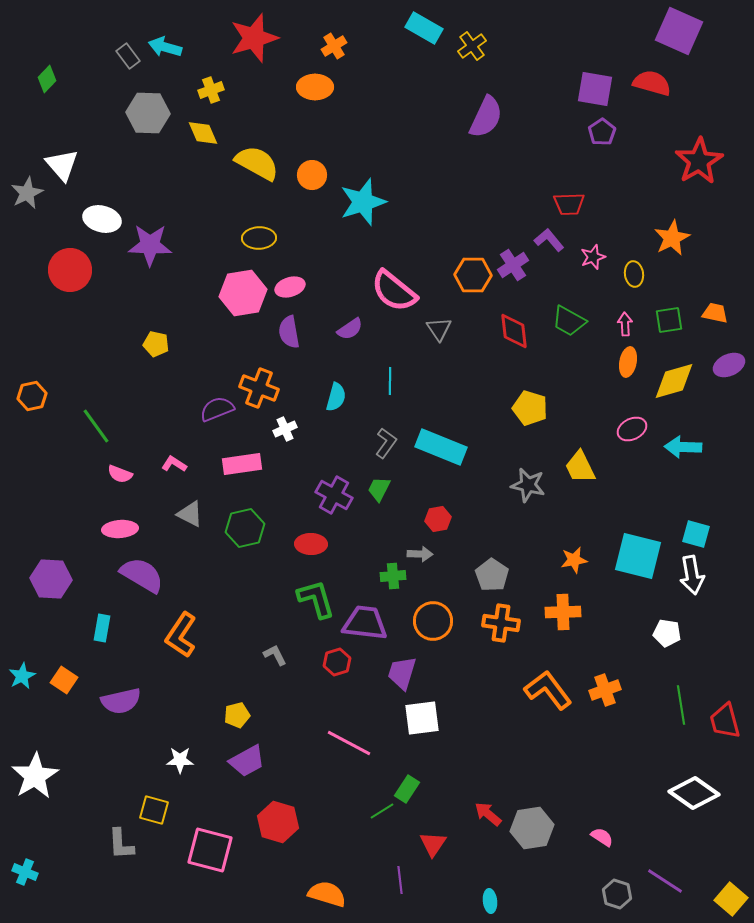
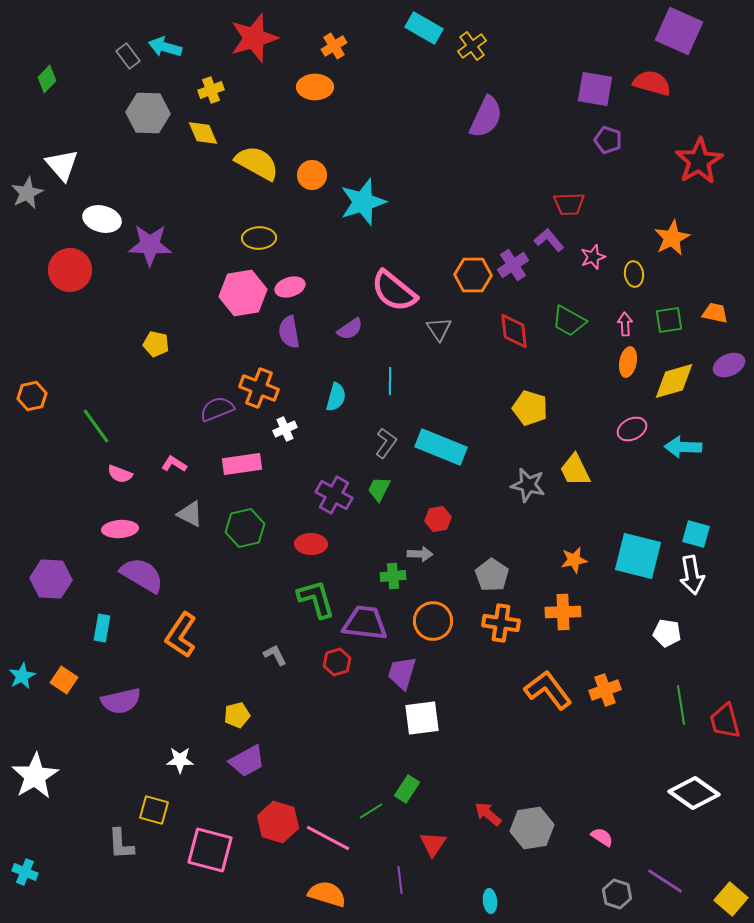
purple pentagon at (602, 132): moved 6 px right, 8 px down; rotated 20 degrees counterclockwise
yellow trapezoid at (580, 467): moved 5 px left, 3 px down
pink line at (349, 743): moved 21 px left, 95 px down
green line at (382, 811): moved 11 px left
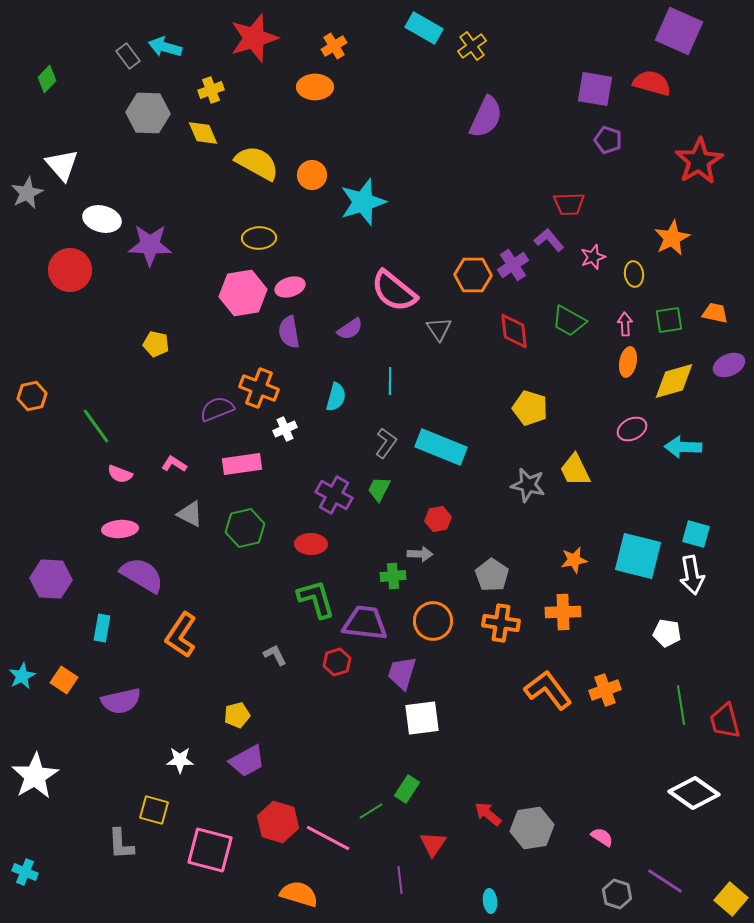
orange semicircle at (327, 894): moved 28 px left
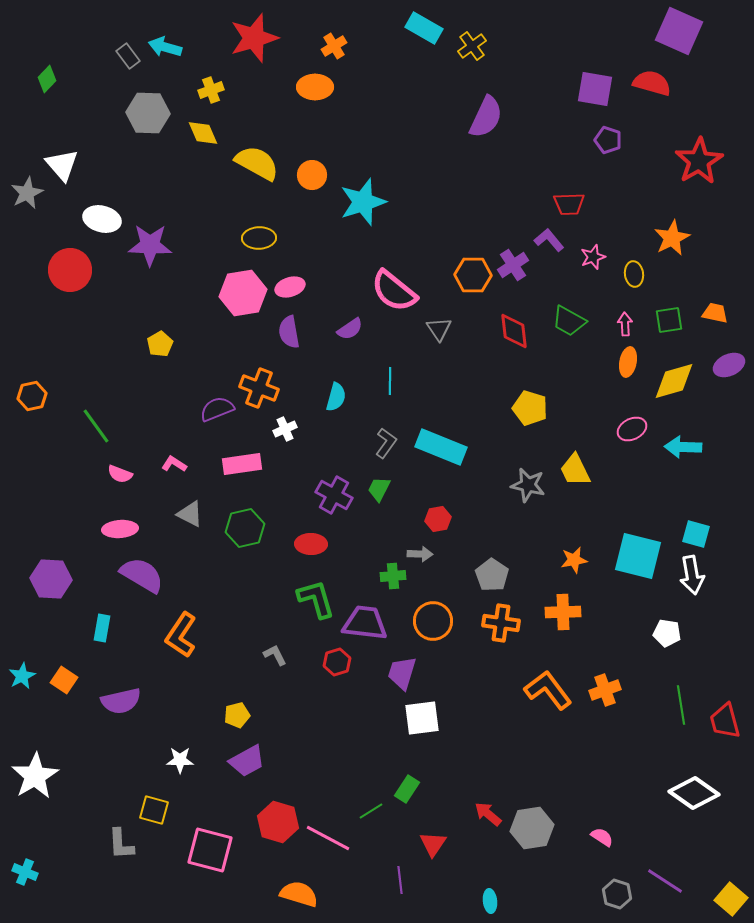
yellow pentagon at (156, 344): moved 4 px right; rotated 30 degrees clockwise
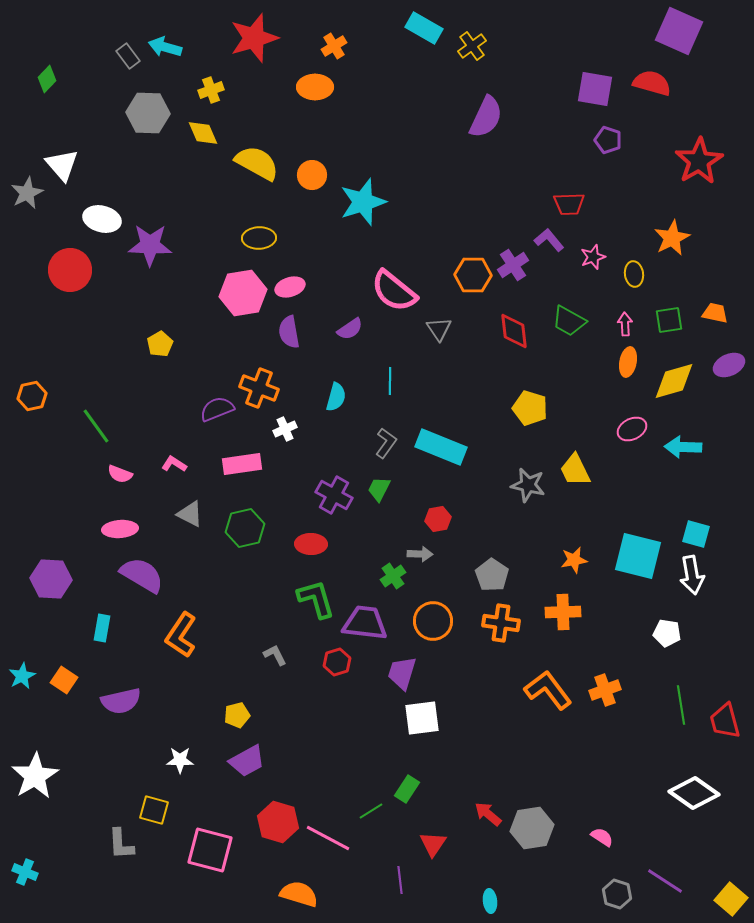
green cross at (393, 576): rotated 30 degrees counterclockwise
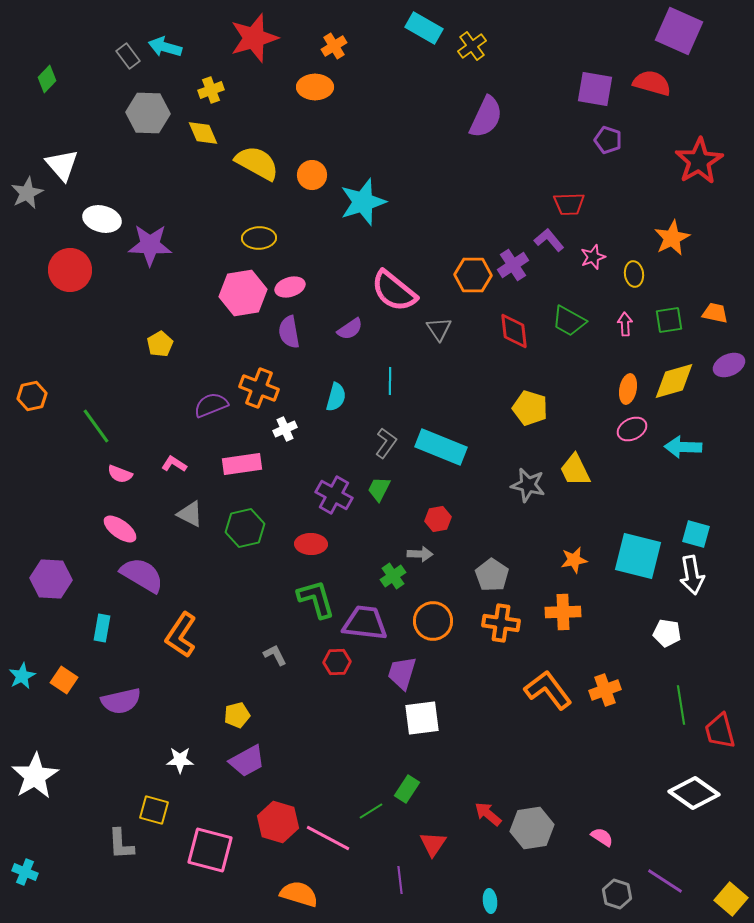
orange ellipse at (628, 362): moved 27 px down
purple semicircle at (217, 409): moved 6 px left, 4 px up
pink ellipse at (120, 529): rotated 40 degrees clockwise
red hexagon at (337, 662): rotated 16 degrees clockwise
red trapezoid at (725, 721): moved 5 px left, 10 px down
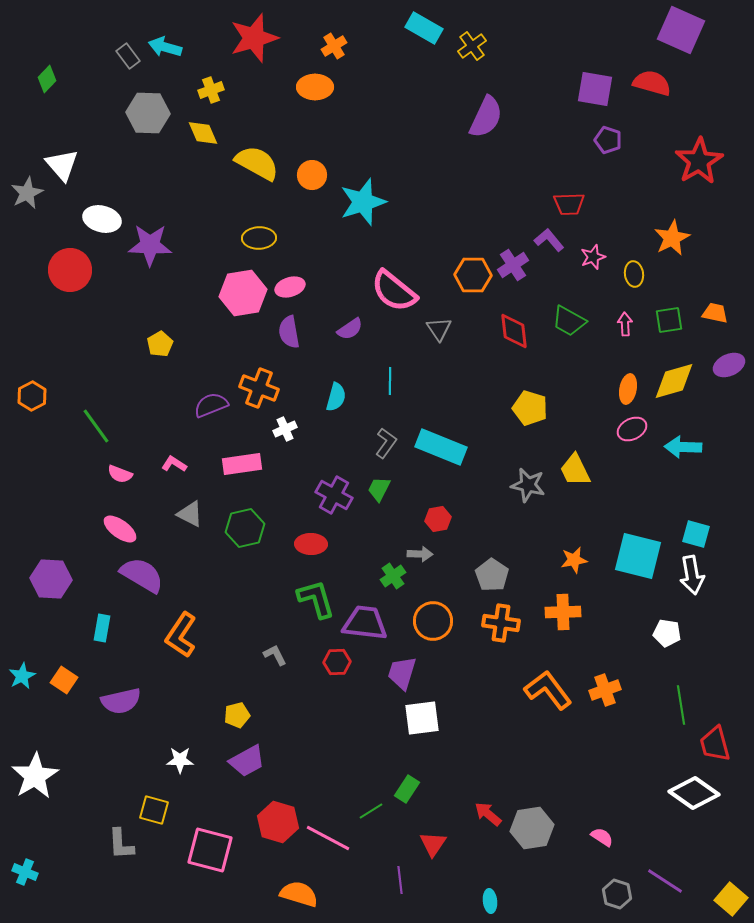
purple square at (679, 31): moved 2 px right, 1 px up
orange hexagon at (32, 396): rotated 16 degrees counterclockwise
red trapezoid at (720, 731): moved 5 px left, 13 px down
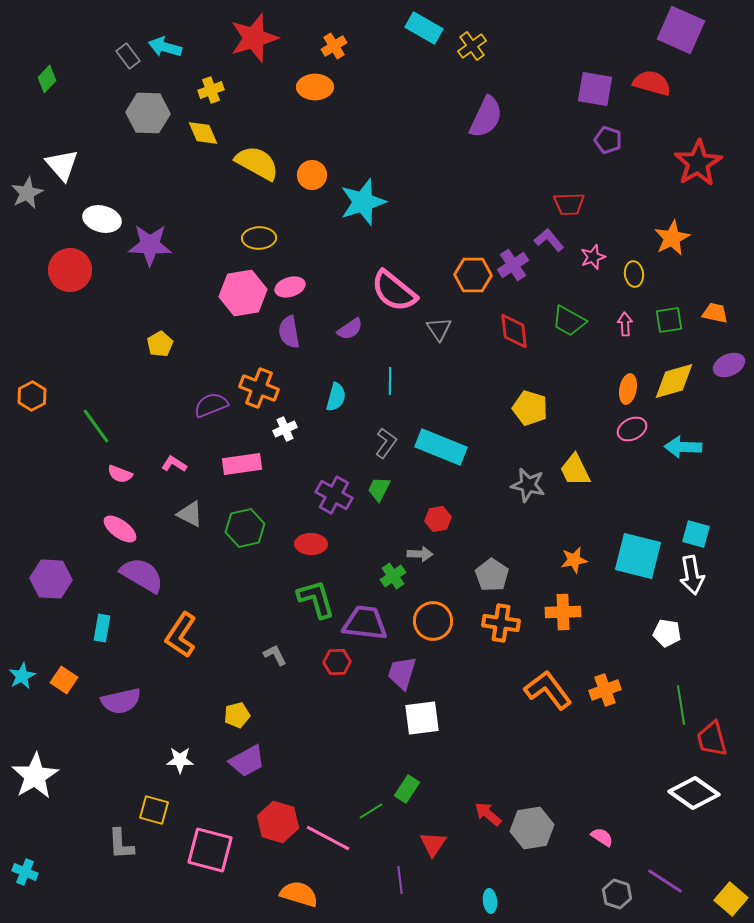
red star at (699, 161): moved 1 px left, 2 px down
red trapezoid at (715, 744): moved 3 px left, 5 px up
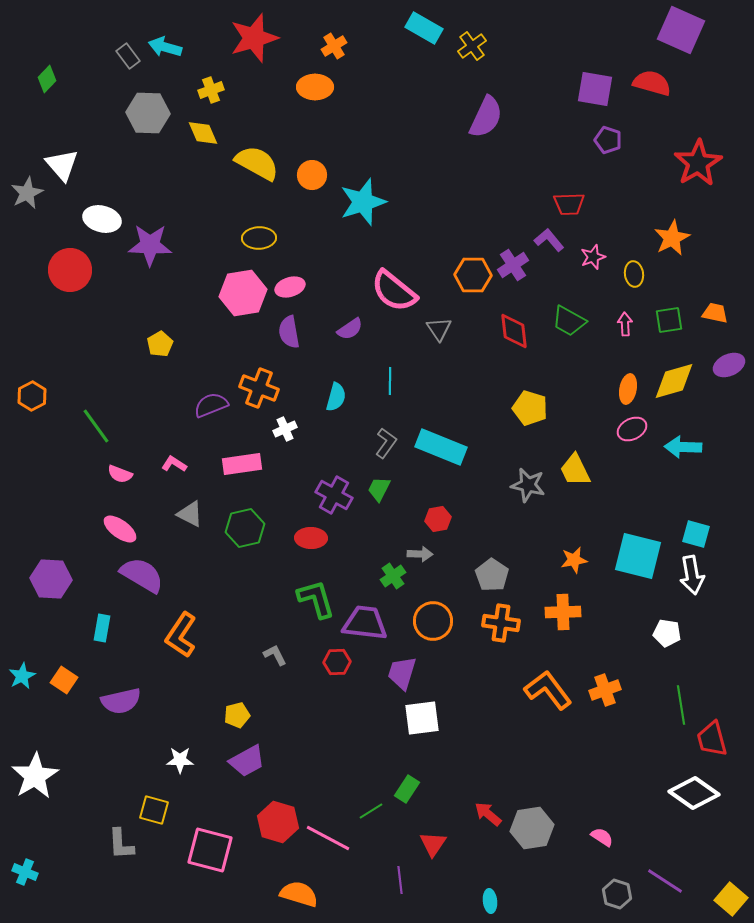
red ellipse at (311, 544): moved 6 px up
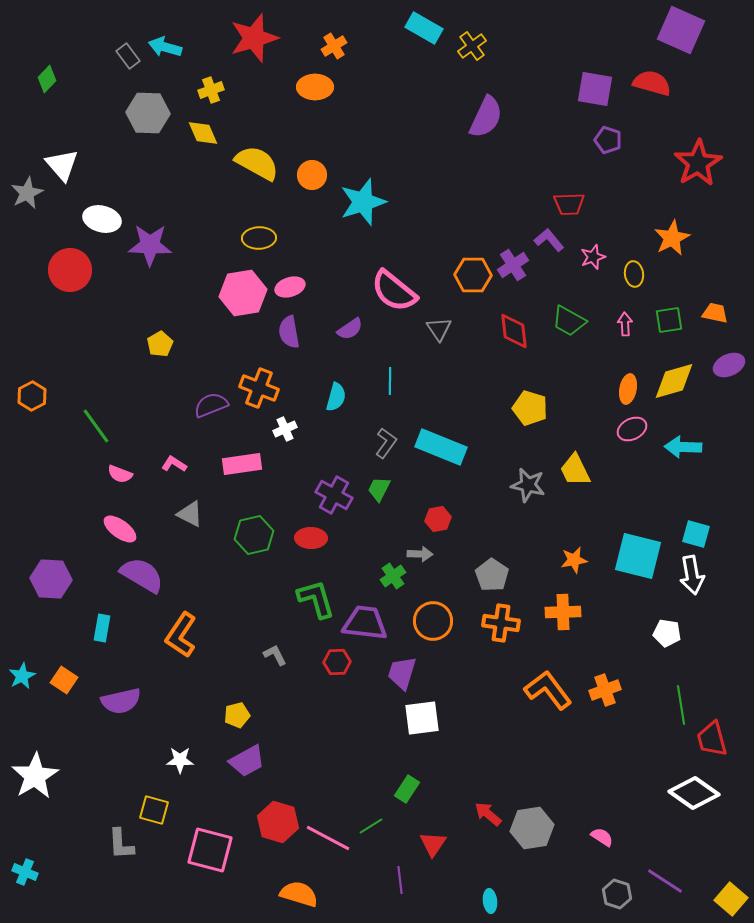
green hexagon at (245, 528): moved 9 px right, 7 px down
green line at (371, 811): moved 15 px down
